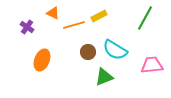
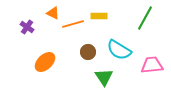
yellow rectangle: rotated 28 degrees clockwise
orange line: moved 1 px left, 1 px up
cyan semicircle: moved 4 px right
orange ellipse: moved 3 px right, 2 px down; rotated 25 degrees clockwise
green triangle: rotated 42 degrees counterclockwise
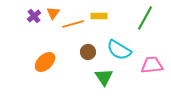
orange triangle: rotated 40 degrees clockwise
purple cross: moved 7 px right, 11 px up; rotated 16 degrees clockwise
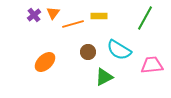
purple cross: moved 1 px up
green triangle: rotated 36 degrees clockwise
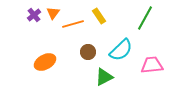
yellow rectangle: rotated 56 degrees clockwise
cyan semicircle: moved 2 px right; rotated 75 degrees counterclockwise
orange ellipse: rotated 15 degrees clockwise
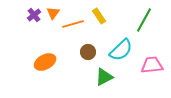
green line: moved 1 px left, 2 px down
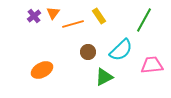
purple cross: moved 1 px down
orange ellipse: moved 3 px left, 8 px down
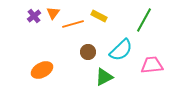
yellow rectangle: rotated 28 degrees counterclockwise
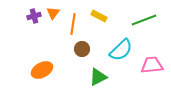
purple cross: rotated 24 degrees clockwise
green line: rotated 40 degrees clockwise
orange line: rotated 65 degrees counterclockwise
brown circle: moved 6 px left, 3 px up
green triangle: moved 6 px left
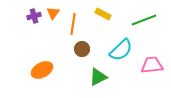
yellow rectangle: moved 4 px right, 2 px up
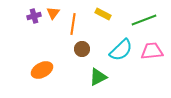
pink trapezoid: moved 14 px up
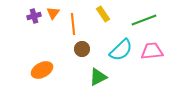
yellow rectangle: rotated 28 degrees clockwise
orange line: rotated 15 degrees counterclockwise
